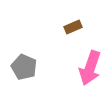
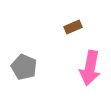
pink arrow: rotated 8 degrees counterclockwise
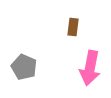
brown rectangle: rotated 60 degrees counterclockwise
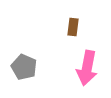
pink arrow: moved 3 px left
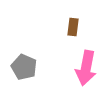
pink arrow: moved 1 px left
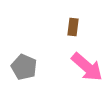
pink arrow: moved 1 px right, 1 px up; rotated 60 degrees counterclockwise
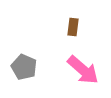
pink arrow: moved 4 px left, 3 px down
